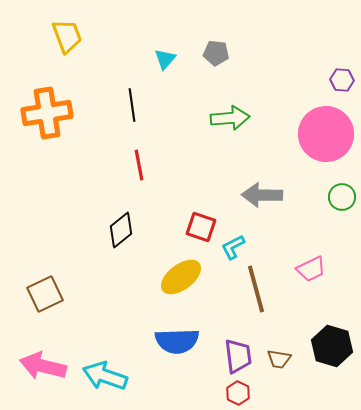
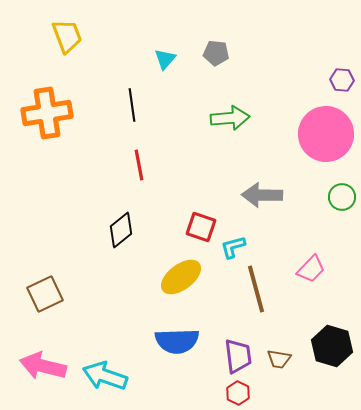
cyan L-shape: rotated 12 degrees clockwise
pink trapezoid: rotated 20 degrees counterclockwise
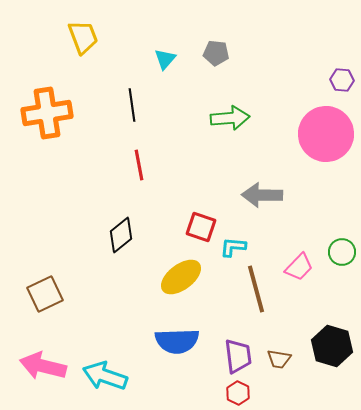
yellow trapezoid: moved 16 px right, 1 px down
green circle: moved 55 px down
black diamond: moved 5 px down
cyan L-shape: rotated 20 degrees clockwise
pink trapezoid: moved 12 px left, 2 px up
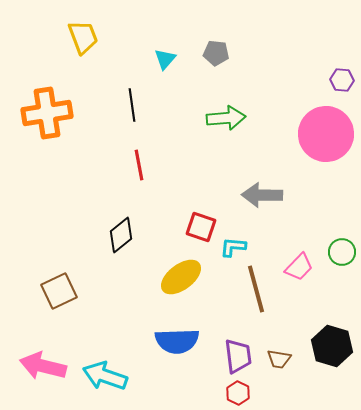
green arrow: moved 4 px left
brown square: moved 14 px right, 3 px up
